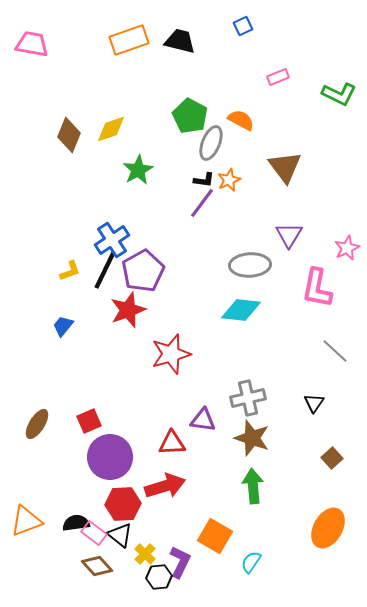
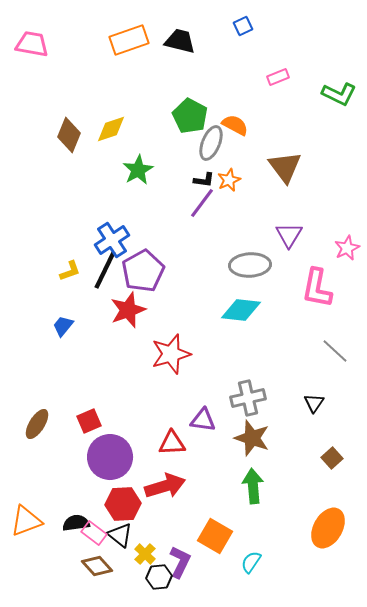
orange semicircle at (241, 120): moved 6 px left, 5 px down
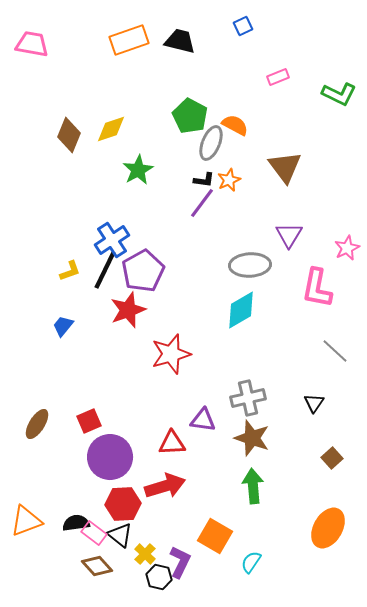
cyan diamond at (241, 310): rotated 36 degrees counterclockwise
black hexagon at (159, 577): rotated 20 degrees clockwise
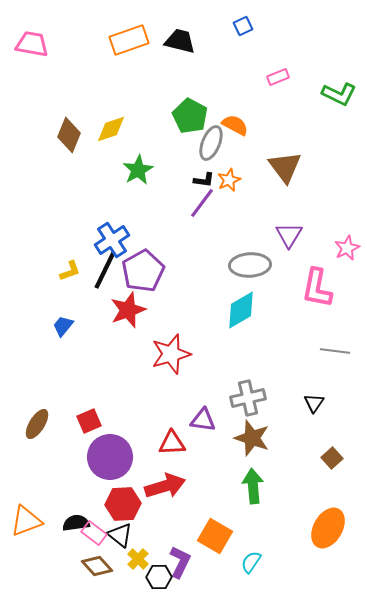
gray line at (335, 351): rotated 36 degrees counterclockwise
yellow cross at (145, 554): moved 7 px left, 5 px down
black hexagon at (159, 577): rotated 15 degrees counterclockwise
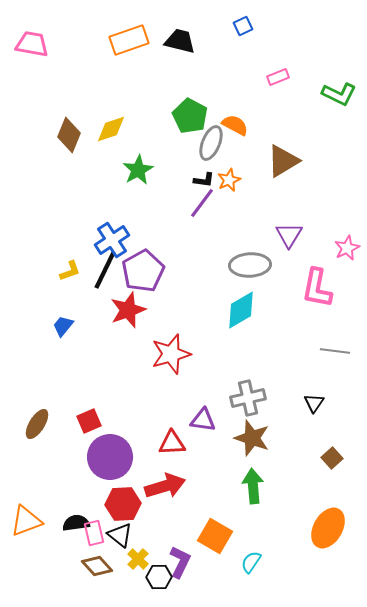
brown triangle at (285, 167): moved 2 px left, 6 px up; rotated 36 degrees clockwise
pink rectangle at (94, 533): rotated 40 degrees clockwise
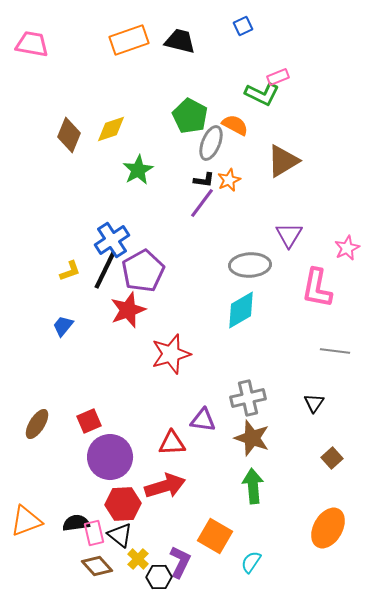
green L-shape at (339, 94): moved 77 px left
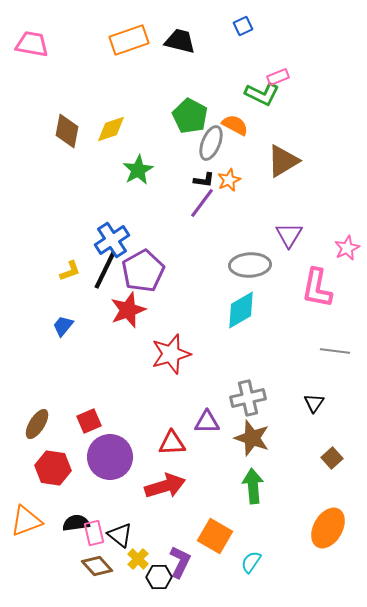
brown diamond at (69, 135): moved 2 px left, 4 px up; rotated 12 degrees counterclockwise
purple triangle at (203, 420): moved 4 px right, 2 px down; rotated 8 degrees counterclockwise
red hexagon at (123, 504): moved 70 px left, 36 px up; rotated 12 degrees clockwise
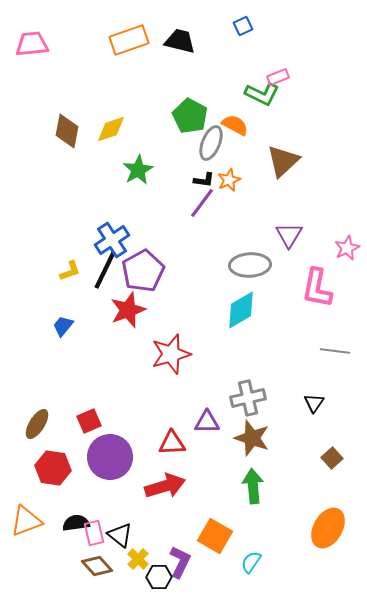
pink trapezoid at (32, 44): rotated 16 degrees counterclockwise
brown triangle at (283, 161): rotated 12 degrees counterclockwise
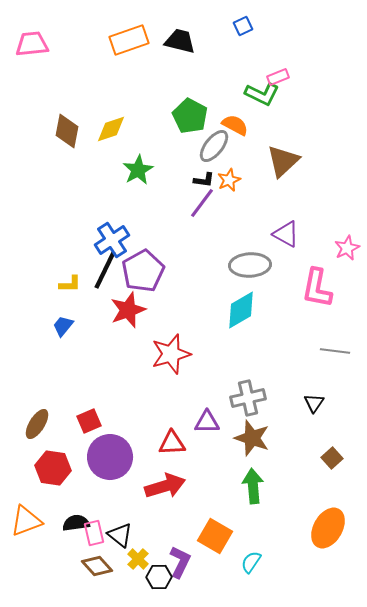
gray ellipse at (211, 143): moved 3 px right, 3 px down; rotated 16 degrees clockwise
purple triangle at (289, 235): moved 3 px left, 1 px up; rotated 32 degrees counterclockwise
yellow L-shape at (70, 271): moved 13 px down; rotated 20 degrees clockwise
